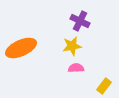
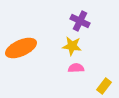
yellow star: rotated 18 degrees clockwise
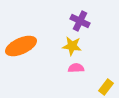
orange ellipse: moved 2 px up
yellow rectangle: moved 2 px right, 1 px down
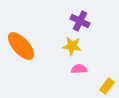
orange ellipse: rotated 72 degrees clockwise
pink semicircle: moved 3 px right, 1 px down
yellow rectangle: moved 1 px right, 1 px up
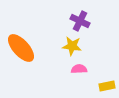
orange ellipse: moved 2 px down
yellow rectangle: rotated 42 degrees clockwise
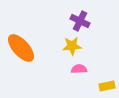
yellow star: rotated 12 degrees counterclockwise
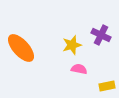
purple cross: moved 21 px right, 14 px down
yellow star: moved 1 px up; rotated 12 degrees counterclockwise
pink semicircle: rotated 14 degrees clockwise
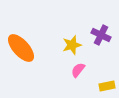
pink semicircle: moved 1 px left, 1 px down; rotated 63 degrees counterclockwise
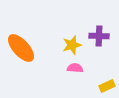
purple cross: moved 2 px left, 1 px down; rotated 24 degrees counterclockwise
pink semicircle: moved 3 px left, 2 px up; rotated 56 degrees clockwise
yellow rectangle: rotated 14 degrees counterclockwise
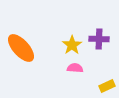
purple cross: moved 3 px down
yellow star: rotated 18 degrees counterclockwise
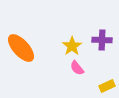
purple cross: moved 3 px right, 1 px down
yellow star: moved 1 px down
pink semicircle: moved 2 px right; rotated 133 degrees counterclockwise
